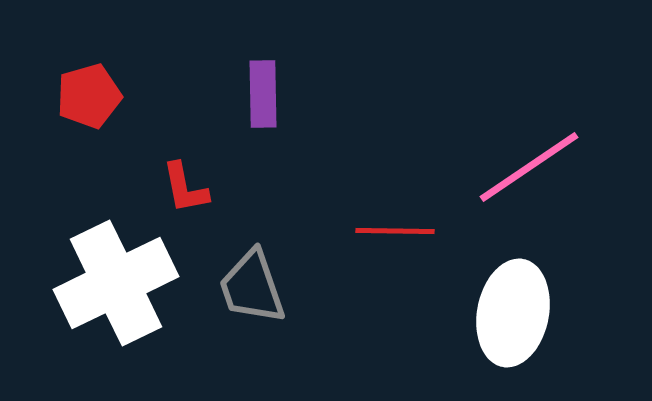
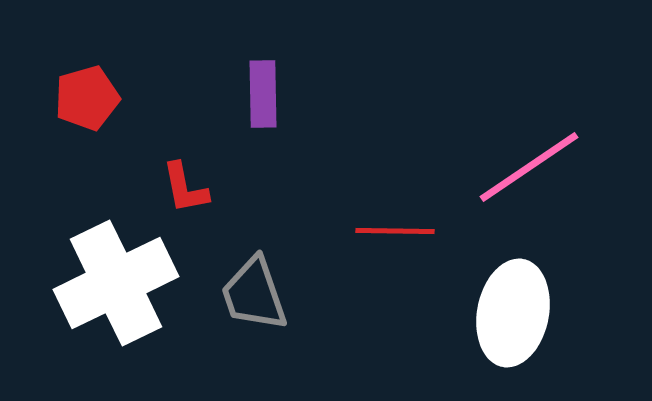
red pentagon: moved 2 px left, 2 px down
gray trapezoid: moved 2 px right, 7 px down
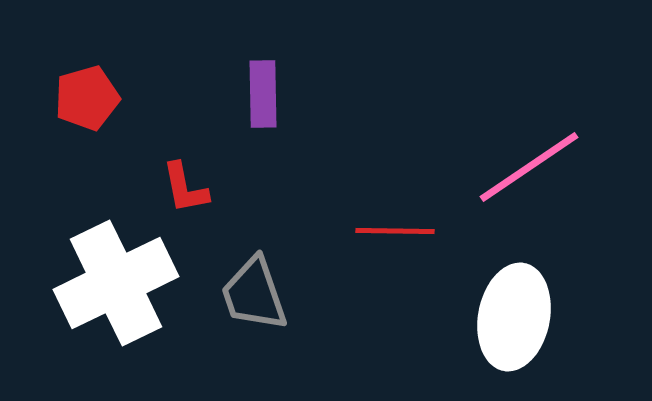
white ellipse: moved 1 px right, 4 px down
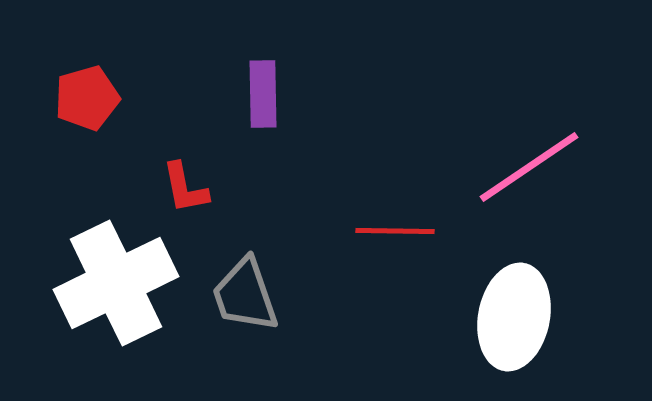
gray trapezoid: moved 9 px left, 1 px down
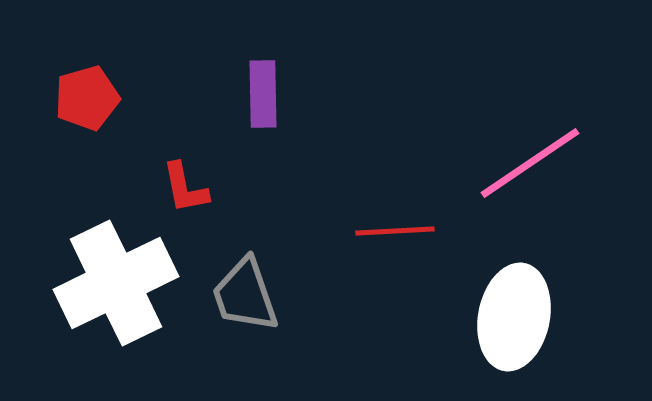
pink line: moved 1 px right, 4 px up
red line: rotated 4 degrees counterclockwise
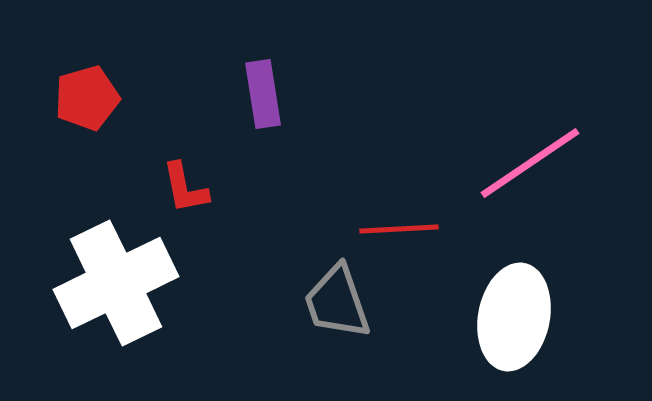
purple rectangle: rotated 8 degrees counterclockwise
red line: moved 4 px right, 2 px up
gray trapezoid: moved 92 px right, 7 px down
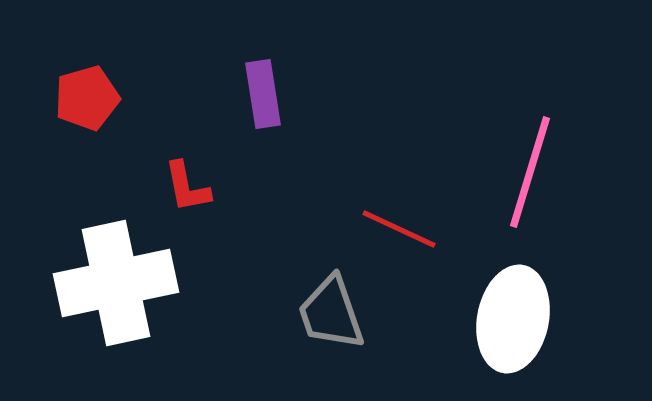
pink line: moved 9 px down; rotated 39 degrees counterclockwise
red L-shape: moved 2 px right, 1 px up
red line: rotated 28 degrees clockwise
white cross: rotated 14 degrees clockwise
gray trapezoid: moved 6 px left, 11 px down
white ellipse: moved 1 px left, 2 px down
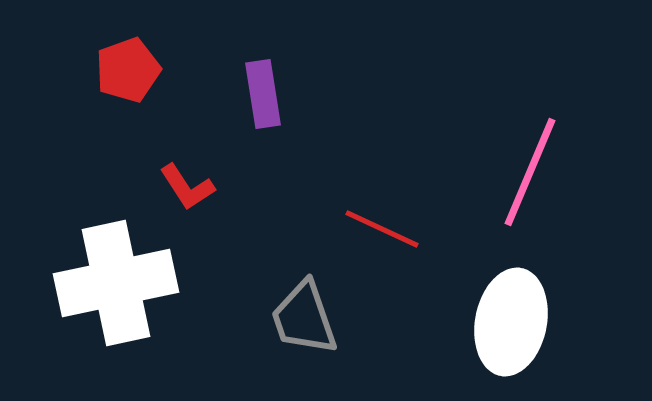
red pentagon: moved 41 px right, 28 px up; rotated 4 degrees counterclockwise
pink line: rotated 6 degrees clockwise
red L-shape: rotated 22 degrees counterclockwise
red line: moved 17 px left
gray trapezoid: moved 27 px left, 5 px down
white ellipse: moved 2 px left, 3 px down
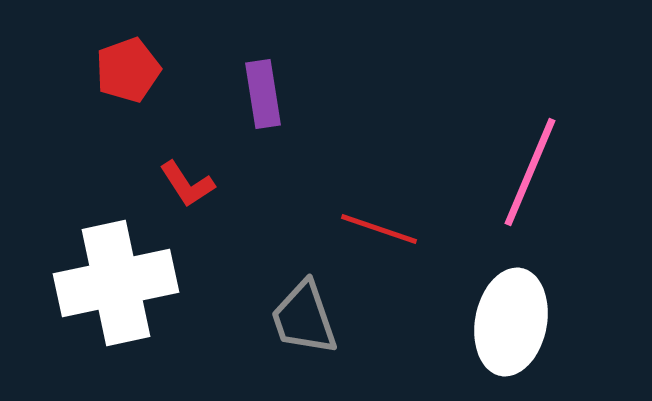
red L-shape: moved 3 px up
red line: moved 3 px left; rotated 6 degrees counterclockwise
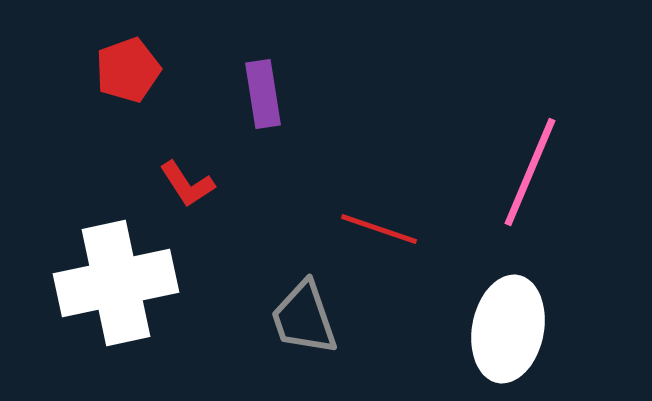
white ellipse: moved 3 px left, 7 px down
